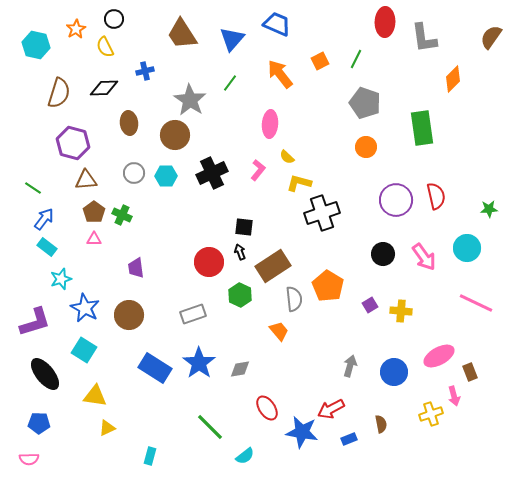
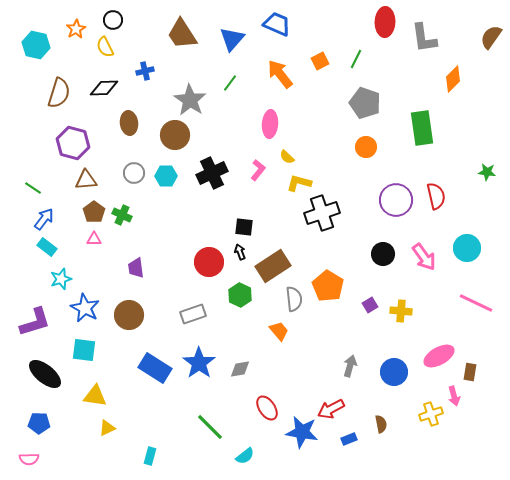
black circle at (114, 19): moved 1 px left, 1 px down
green star at (489, 209): moved 2 px left, 37 px up; rotated 12 degrees clockwise
cyan square at (84, 350): rotated 25 degrees counterclockwise
brown rectangle at (470, 372): rotated 30 degrees clockwise
black ellipse at (45, 374): rotated 12 degrees counterclockwise
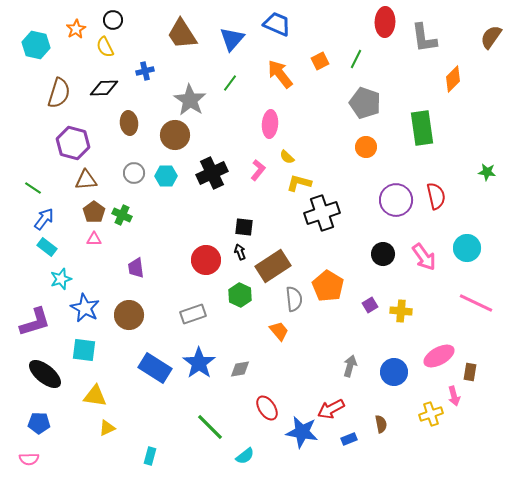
red circle at (209, 262): moved 3 px left, 2 px up
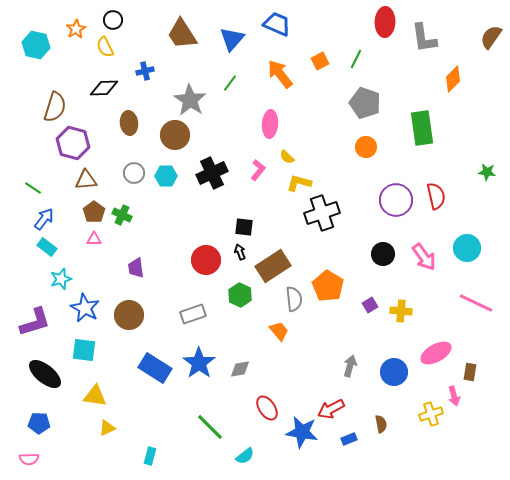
brown semicircle at (59, 93): moved 4 px left, 14 px down
pink ellipse at (439, 356): moved 3 px left, 3 px up
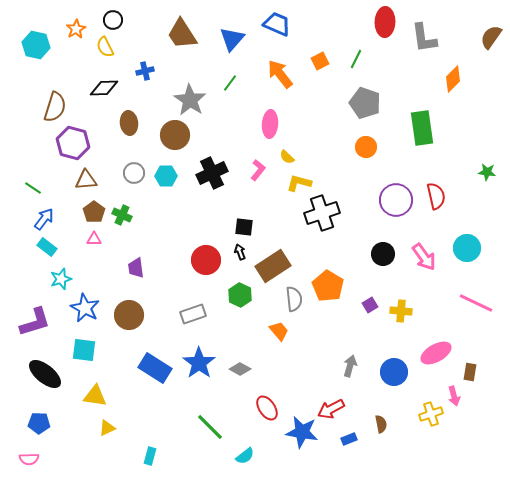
gray diamond at (240, 369): rotated 40 degrees clockwise
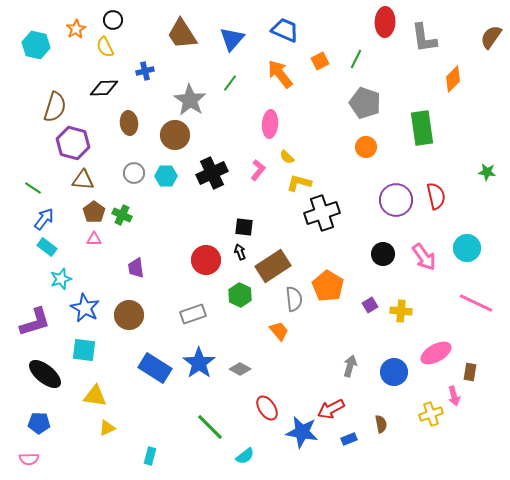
blue trapezoid at (277, 24): moved 8 px right, 6 px down
brown triangle at (86, 180): moved 3 px left; rotated 10 degrees clockwise
